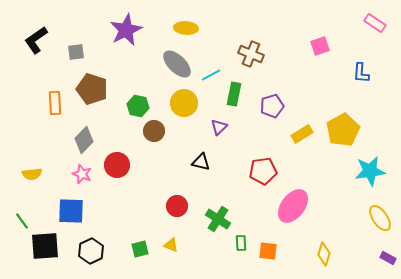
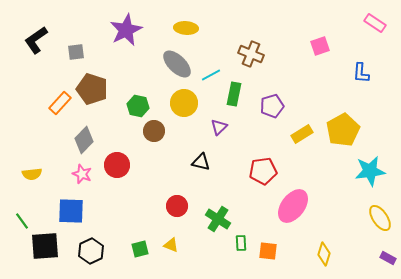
orange rectangle at (55, 103): moved 5 px right; rotated 45 degrees clockwise
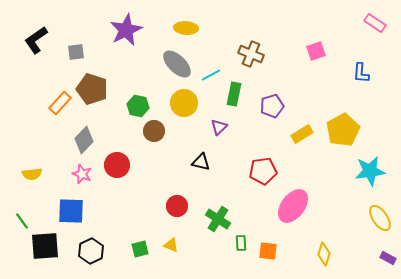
pink square at (320, 46): moved 4 px left, 5 px down
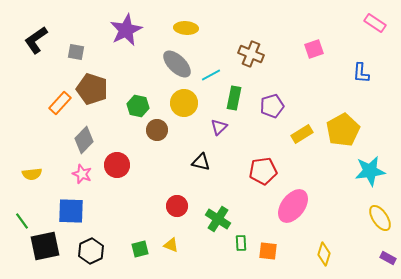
pink square at (316, 51): moved 2 px left, 2 px up
gray square at (76, 52): rotated 18 degrees clockwise
green rectangle at (234, 94): moved 4 px down
brown circle at (154, 131): moved 3 px right, 1 px up
black square at (45, 246): rotated 8 degrees counterclockwise
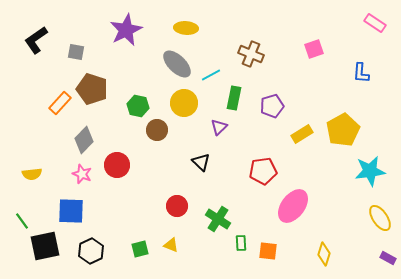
black triangle at (201, 162): rotated 30 degrees clockwise
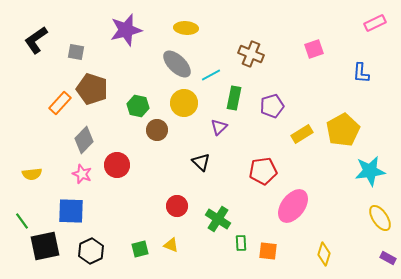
pink rectangle at (375, 23): rotated 60 degrees counterclockwise
purple star at (126, 30): rotated 12 degrees clockwise
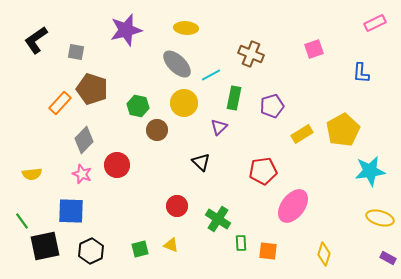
yellow ellipse at (380, 218): rotated 40 degrees counterclockwise
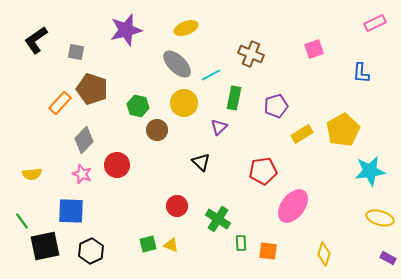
yellow ellipse at (186, 28): rotated 25 degrees counterclockwise
purple pentagon at (272, 106): moved 4 px right
green square at (140, 249): moved 8 px right, 5 px up
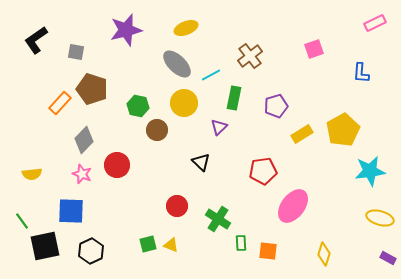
brown cross at (251, 54): moved 1 px left, 2 px down; rotated 30 degrees clockwise
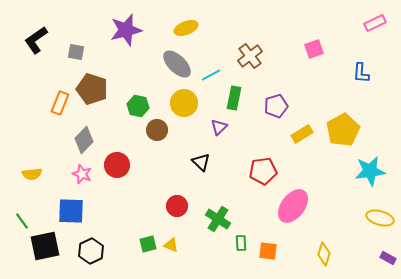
orange rectangle at (60, 103): rotated 20 degrees counterclockwise
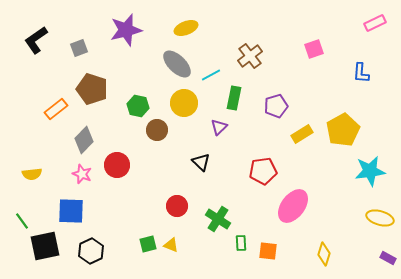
gray square at (76, 52): moved 3 px right, 4 px up; rotated 30 degrees counterclockwise
orange rectangle at (60, 103): moved 4 px left, 6 px down; rotated 30 degrees clockwise
